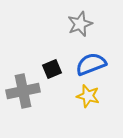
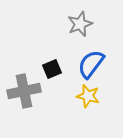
blue semicircle: rotated 32 degrees counterclockwise
gray cross: moved 1 px right
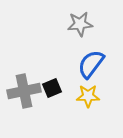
gray star: rotated 15 degrees clockwise
black square: moved 19 px down
yellow star: rotated 15 degrees counterclockwise
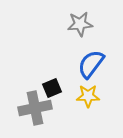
gray cross: moved 11 px right, 17 px down
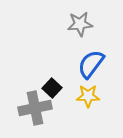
black square: rotated 24 degrees counterclockwise
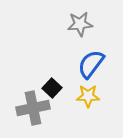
gray cross: moved 2 px left
